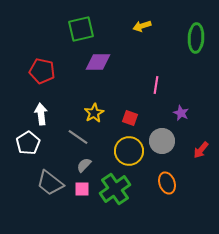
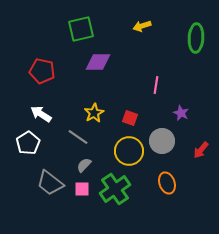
white arrow: rotated 50 degrees counterclockwise
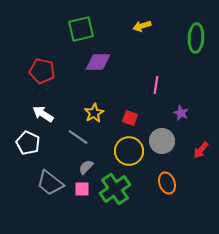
white arrow: moved 2 px right
white pentagon: rotated 15 degrees counterclockwise
gray semicircle: moved 2 px right, 2 px down
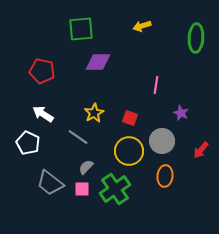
green square: rotated 8 degrees clockwise
orange ellipse: moved 2 px left, 7 px up; rotated 25 degrees clockwise
